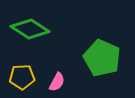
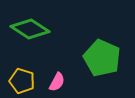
yellow pentagon: moved 4 px down; rotated 20 degrees clockwise
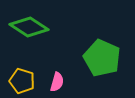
green diamond: moved 1 px left, 2 px up
pink semicircle: rotated 12 degrees counterclockwise
